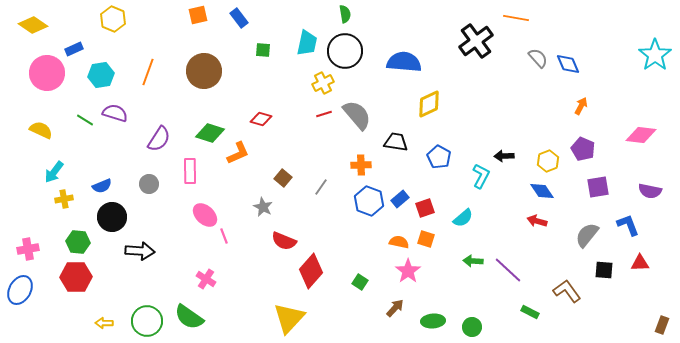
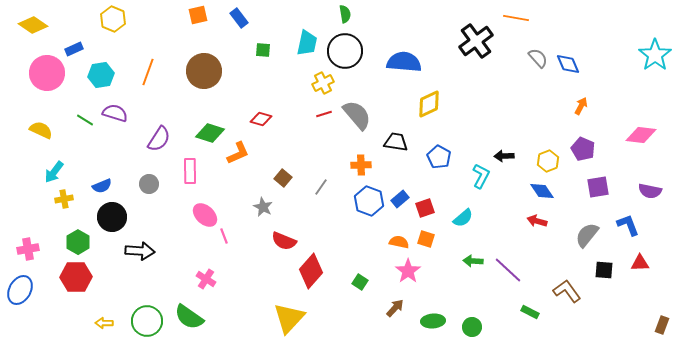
green hexagon at (78, 242): rotated 25 degrees clockwise
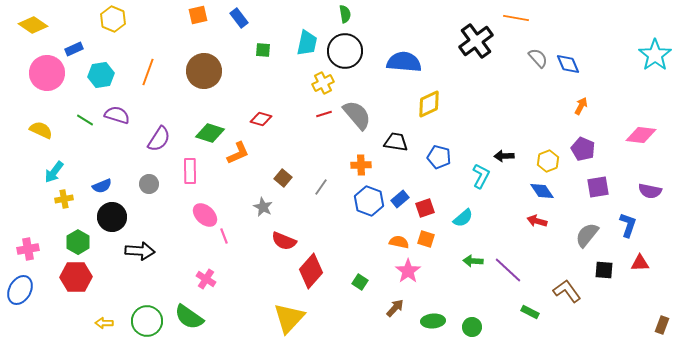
purple semicircle at (115, 113): moved 2 px right, 2 px down
blue pentagon at (439, 157): rotated 15 degrees counterclockwise
blue L-shape at (628, 225): rotated 40 degrees clockwise
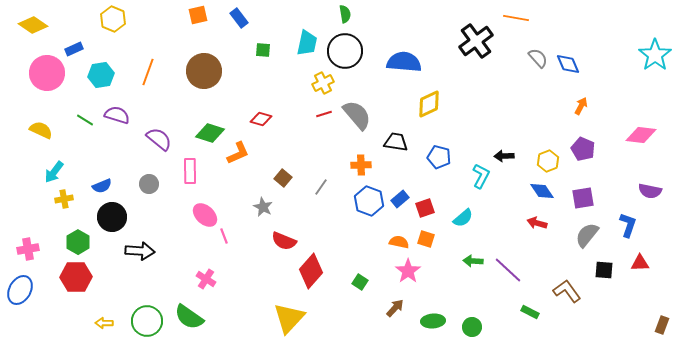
purple semicircle at (159, 139): rotated 84 degrees counterclockwise
purple square at (598, 187): moved 15 px left, 11 px down
red arrow at (537, 221): moved 2 px down
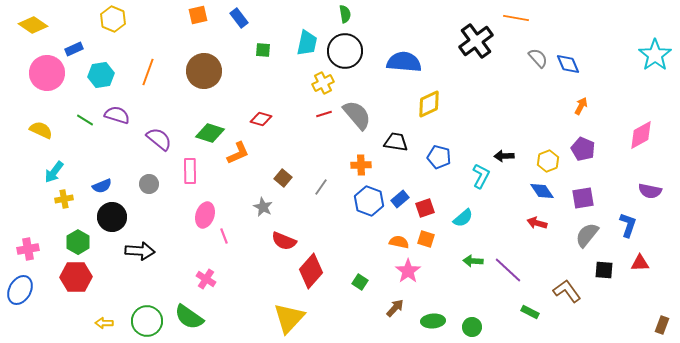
pink diamond at (641, 135): rotated 36 degrees counterclockwise
pink ellipse at (205, 215): rotated 65 degrees clockwise
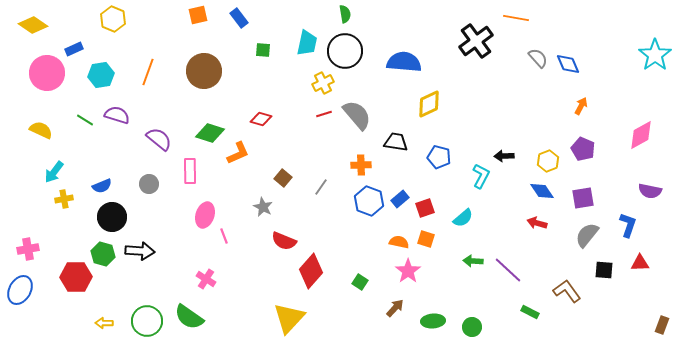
green hexagon at (78, 242): moved 25 px right, 12 px down; rotated 15 degrees counterclockwise
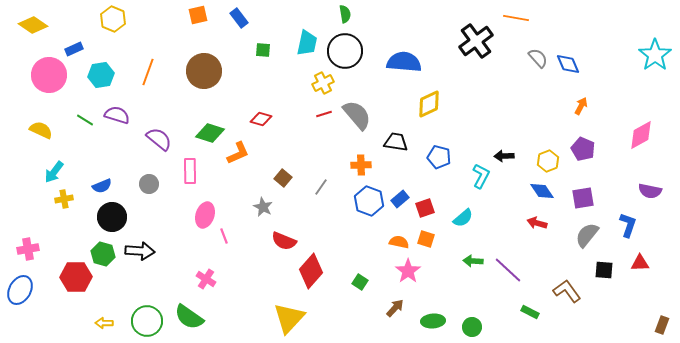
pink circle at (47, 73): moved 2 px right, 2 px down
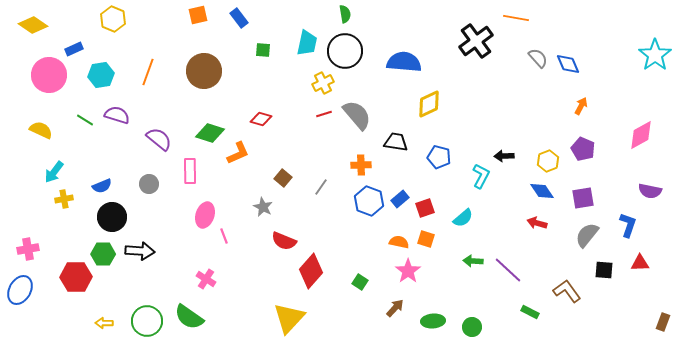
green hexagon at (103, 254): rotated 15 degrees counterclockwise
brown rectangle at (662, 325): moved 1 px right, 3 px up
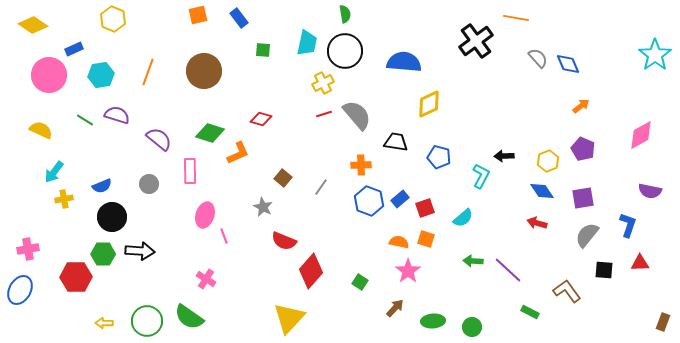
orange arrow at (581, 106): rotated 24 degrees clockwise
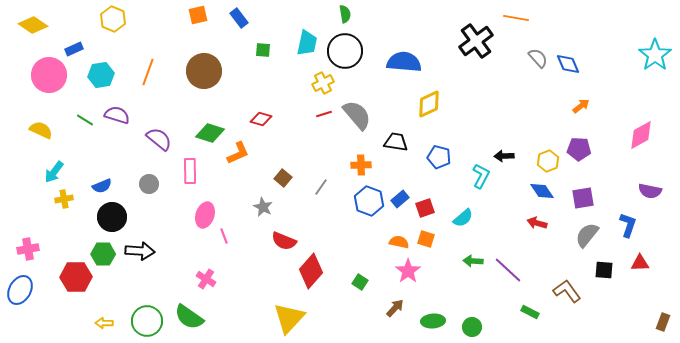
purple pentagon at (583, 149): moved 4 px left; rotated 20 degrees counterclockwise
